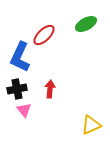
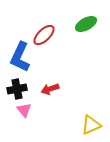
red arrow: rotated 114 degrees counterclockwise
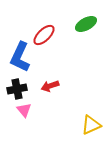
red arrow: moved 3 px up
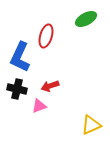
green ellipse: moved 5 px up
red ellipse: moved 2 px right, 1 px down; rotated 30 degrees counterclockwise
black cross: rotated 24 degrees clockwise
pink triangle: moved 15 px right, 4 px up; rotated 49 degrees clockwise
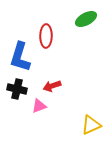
red ellipse: rotated 15 degrees counterclockwise
blue L-shape: rotated 8 degrees counterclockwise
red arrow: moved 2 px right
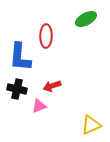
blue L-shape: rotated 12 degrees counterclockwise
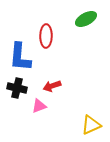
black cross: moved 1 px up
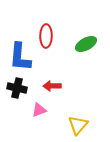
green ellipse: moved 25 px down
red arrow: rotated 18 degrees clockwise
pink triangle: moved 4 px down
yellow triangle: moved 13 px left; rotated 25 degrees counterclockwise
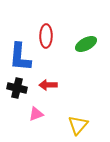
red arrow: moved 4 px left, 1 px up
pink triangle: moved 3 px left, 4 px down
